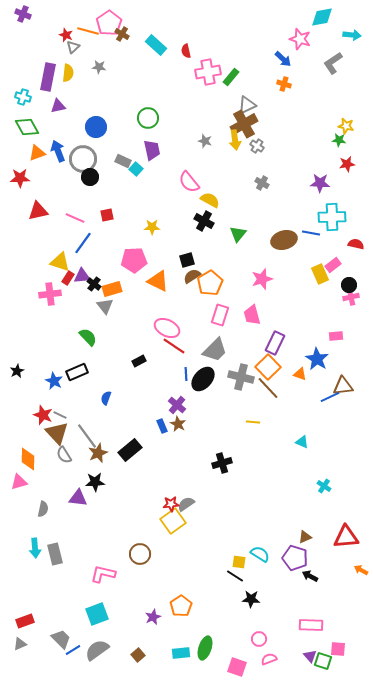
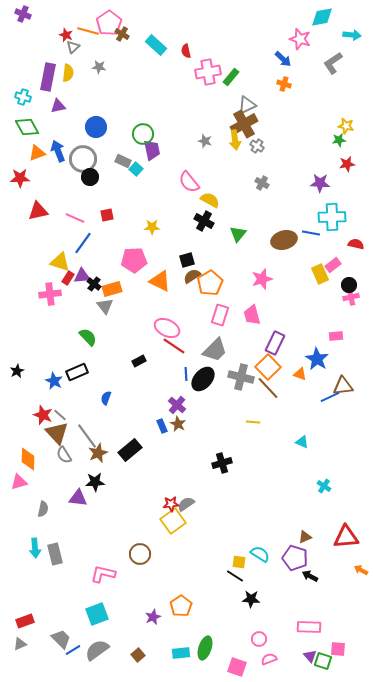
green circle at (148, 118): moved 5 px left, 16 px down
green star at (339, 140): rotated 16 degrees counterclockwise
orange triangle at (158, 281): moved 2 px right
gray line at (60, 415): rotated 16 degrees clockwise
pink rectangle at (311, 625): moved 2 px left, 2 px down
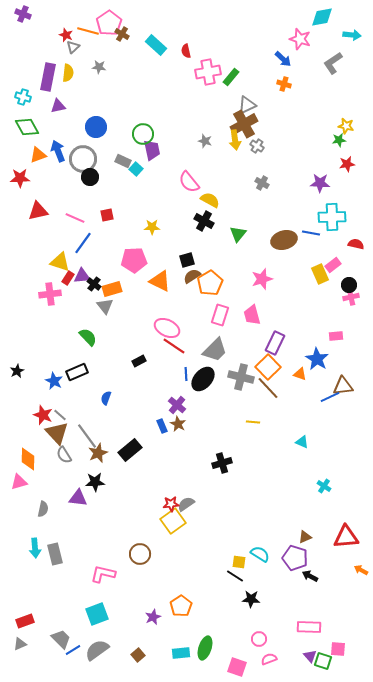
orange triangle at (37, 153): moved 1 px right, 2 px down
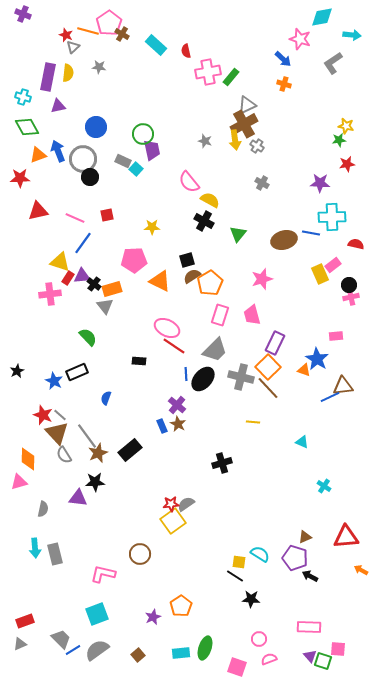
black rectangle at (139, 361): rotated 32 degrees clockwise
orange triangle at (300, 374): moved 4 px right, 4 px up
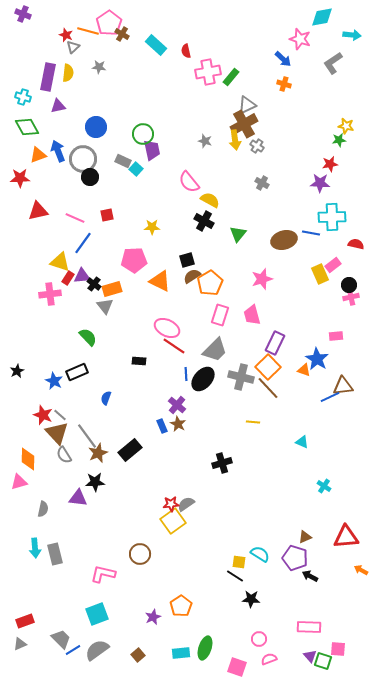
red star at (347, 164): moved 17 px left
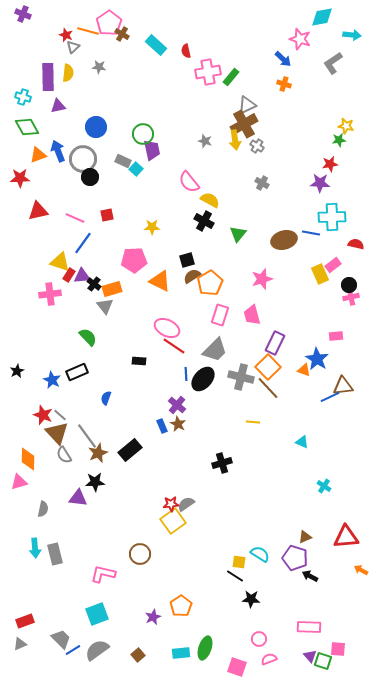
purple rectangle at (48, 77): rotated 12 degrees counterclockwise
red rectangle at (68, 278): moved 1 px right, 3 px up
blue star at (54, 381): moved 2 px left, 1 px up
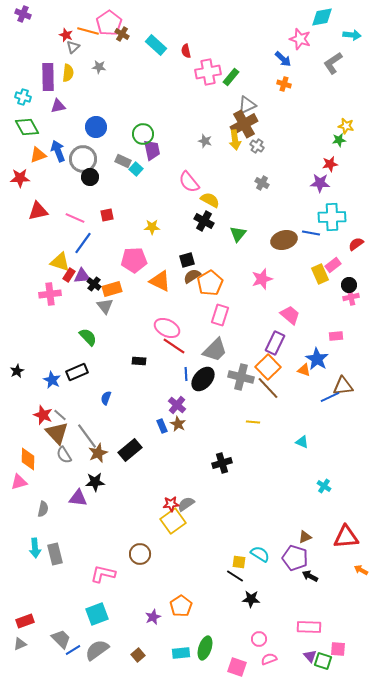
red semicircle at (356, 244): rotated 49 degrees counterclockwise
pink trapezoid at (252, 315): moved 38 px right; rotated 145 degrees clockwise
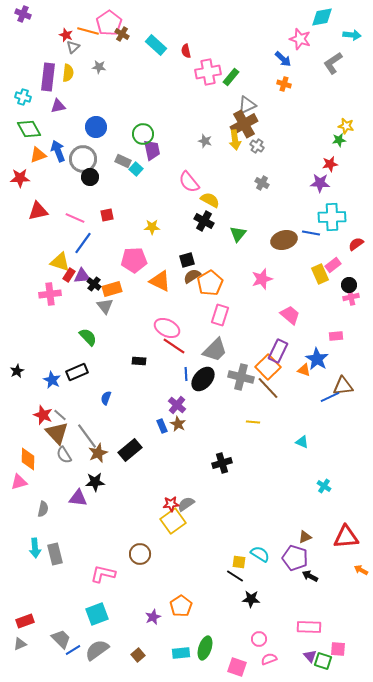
purple rectangle at (48, 77): rotated 8 degrees clockwise
green diamond at (27, 127): moved 2 px right, 2 px down
purple rectangle at (275, 343): moved 3 px right, 8 px down
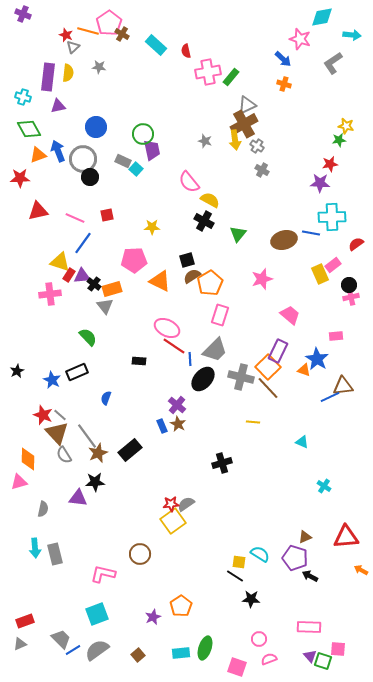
gray cross at (262, 183): moved 13 px up
blue line at (186, 374): moved 4 px right, 15 px up
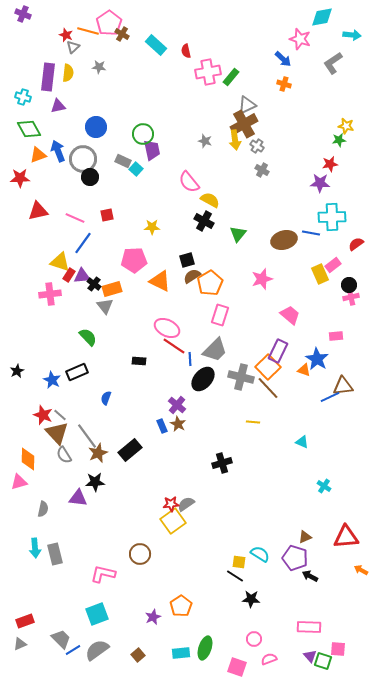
pink circle at (259, 639): moved 5 px left
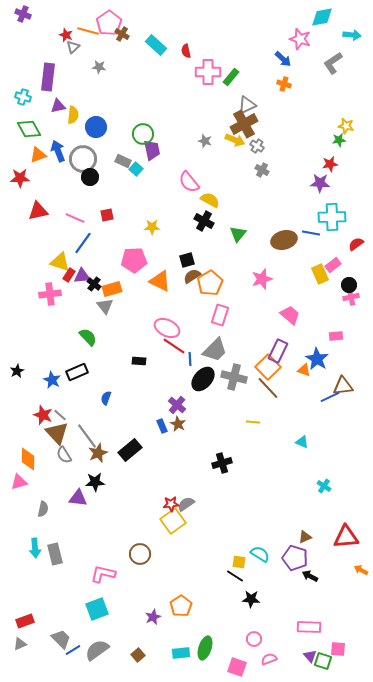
pink cross at (208, 72): rotated 10 degrees clockwise
yellow semicircle at (68, 73): moved 5 px right, 42 px down
yellow arrow at (235, 140): rotated 60 degrees counterclockwise
gray cross at (241, 377): moved 7 px left
cyan square at (97, 614): moved 5 px up
